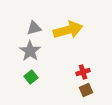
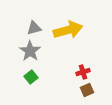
brown square: moved 1 px right
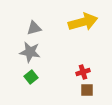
yellow arrow: moved 15 px right, 8 px up
gray star: moved 1 px down; rotated 25 degrees counterclockwise
brown square: rotated 24 degrees clockwise
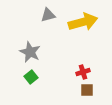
gray triangle: moved 14 px right, 13 px up
gray star: rotated 15 degrees clockwise
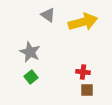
gray triangle: rotated 49 degrees clockwise
red cross: rotated 24 degrees clockwise
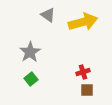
gray star: rotated 15 degrees clockwise
red cross: rotated 24 degrees counterclockwise
green square: moved 2 px down
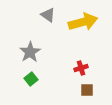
red cross: moved 2 px left, 4 px up
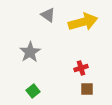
green square: moved 2 px right, 12 px down
brown square: moved 1 px up
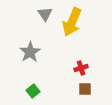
gray triangle: moved 3 px left, 1 px up; rotated 21 degrees clockwise
yellow arrow: moved 11 px left; rotated 128 degrees clockwise
brown square: moved 2 px left
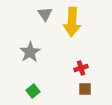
yellow arrow: rotated 20 degrees counterclockwise
